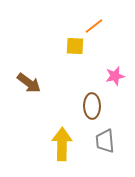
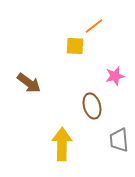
brown ellipse: rotated 15 degrees counterclockwise
gray trapezoid: moved 14 px right, 1 px up
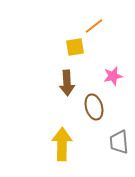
yellow square: moved 1 px down; rotated 12 degrees counterclockwise
pink star: moved 2 px left
brown arrow: moved 38 px right; rotated 50 degrees clockwise
brown ellipse: moved 2 px right, 1 px down
gray trapezoid: moved 2 px down
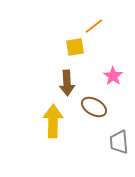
pink star: rotated 24 degrees counterclockwise
brown ellipse: rotated 45 degrees counterclockwise
yellow arrow: moved 9 px left, 23 px up
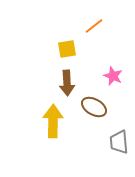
yellow square: moved 8 px left, 2 px down
pink star: rotated 12 degrees counterclockwise
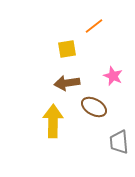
brown arrow: rotated 85 degrees clockwise
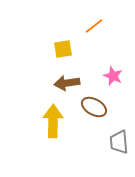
yellow square: moved 4 px left
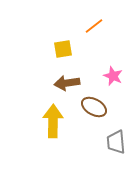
gray trapezoid: moved 3 px left
